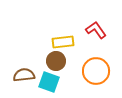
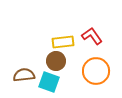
red L-shape: moved 4 px left, 6 px down
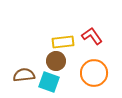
orange circle: moved 2 px left, 2 px down
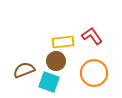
brown semicircle: moved 5 px up; rotated 15 degrees counterclockwise
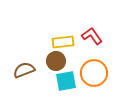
cyan square: moved 17 px right, 1 px up; rotated 30 degrees counterclockwise
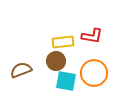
red L-shape: rotated 135 degrees clockwise
brown semicircle: moved 3 px left
cyan square: rotated 20 degrees clockwise
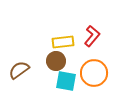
red L-shape: rotated 60 degrees counterclockwise
brown semicircle: moved 2 px left; rotated 15 degrees counterclockwise
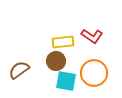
red L-shape: rotated 85 degrees clockwise
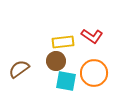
brown semicircle: moved 1 px up
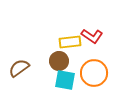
yellow rectangle: moved 7 px right
brown circle: moved 3 px right
brown semicircle: moved 1 px up
cyan square: moved 1 px left, 1 px up
